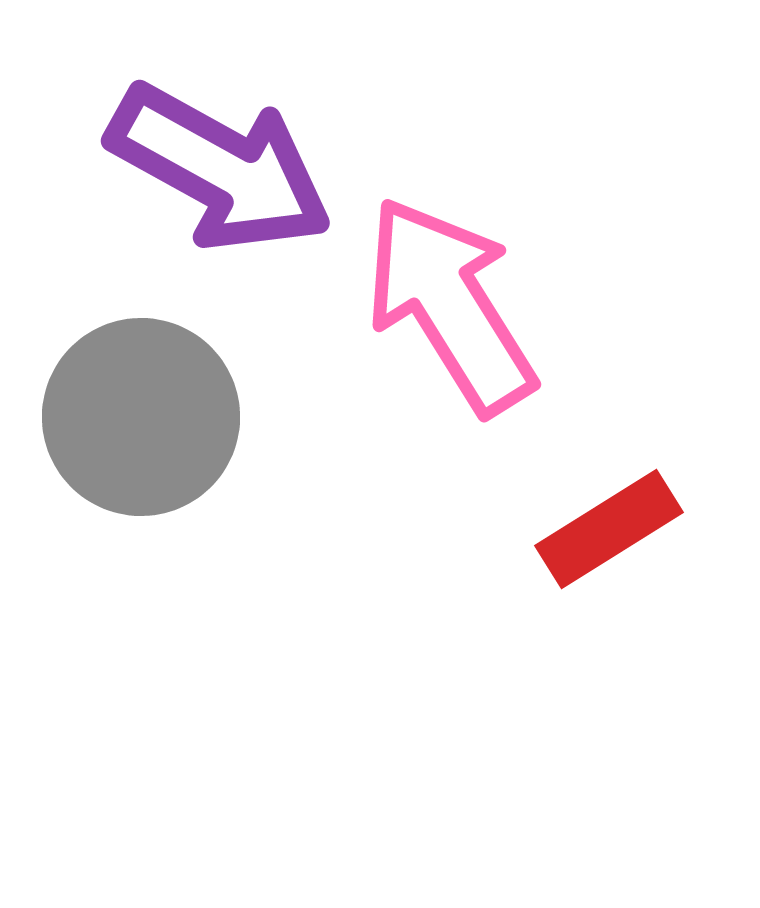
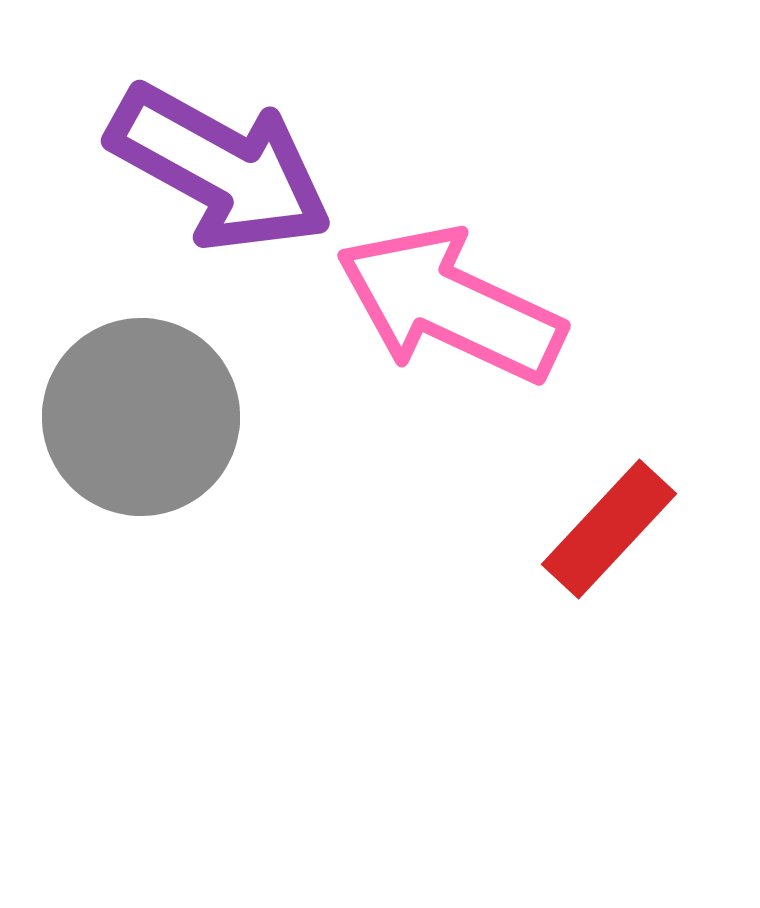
pink arrow: rotated 33 degrees counterclockwise
red rectangle: rotated 15 degrees counterclockwise
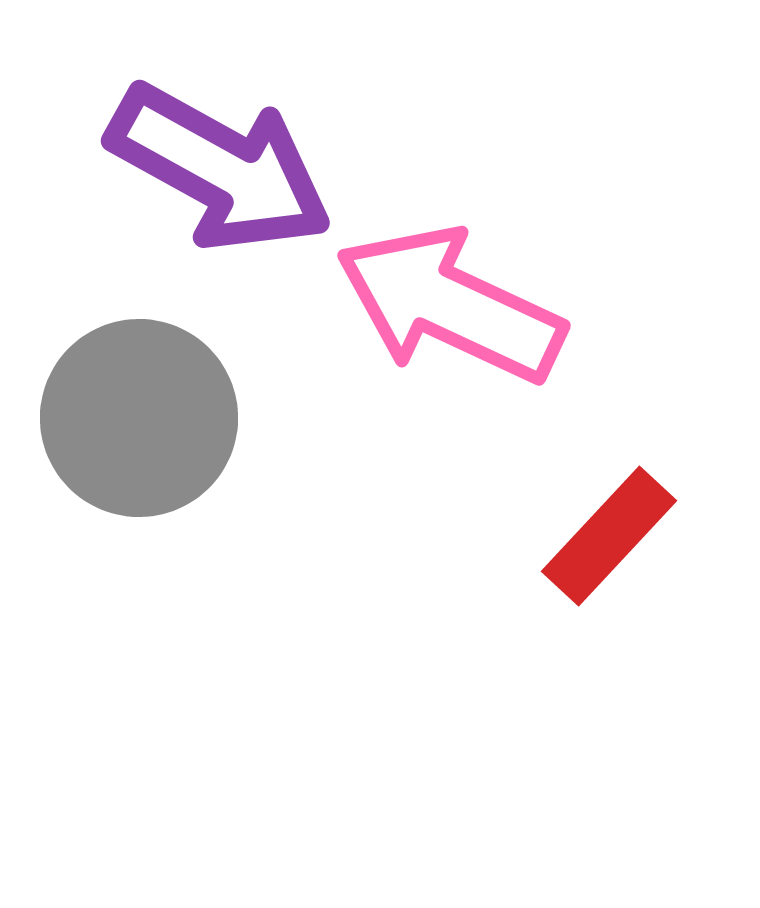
gray circle: moved 2 px left, 1 px down
red rectangle: moved 7 px down
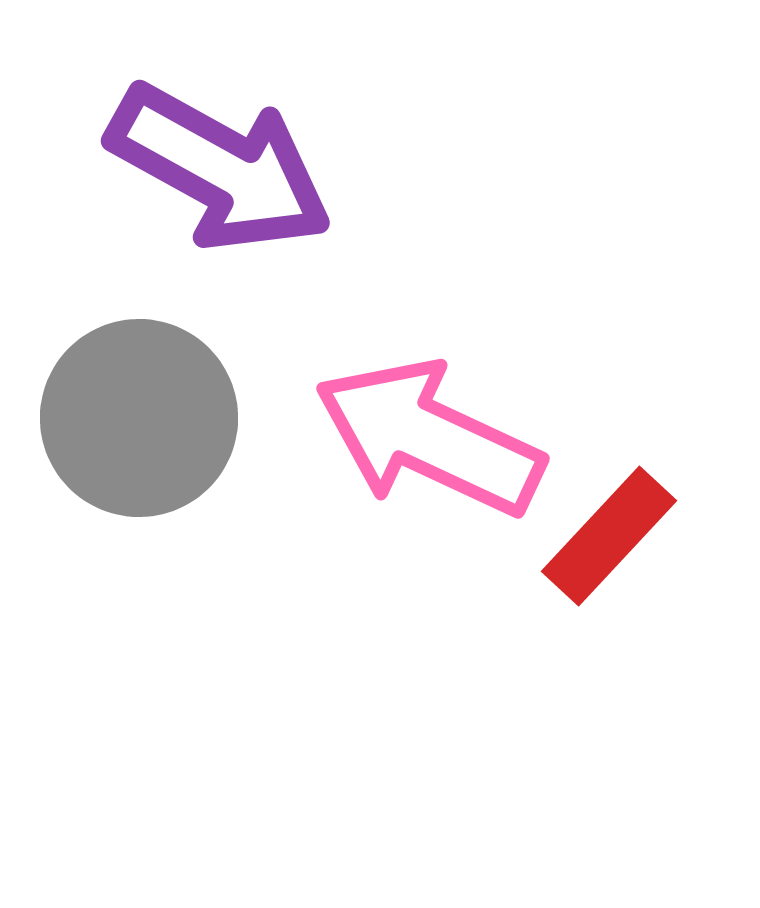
pink arrow: moved 21 px left, 133 px down
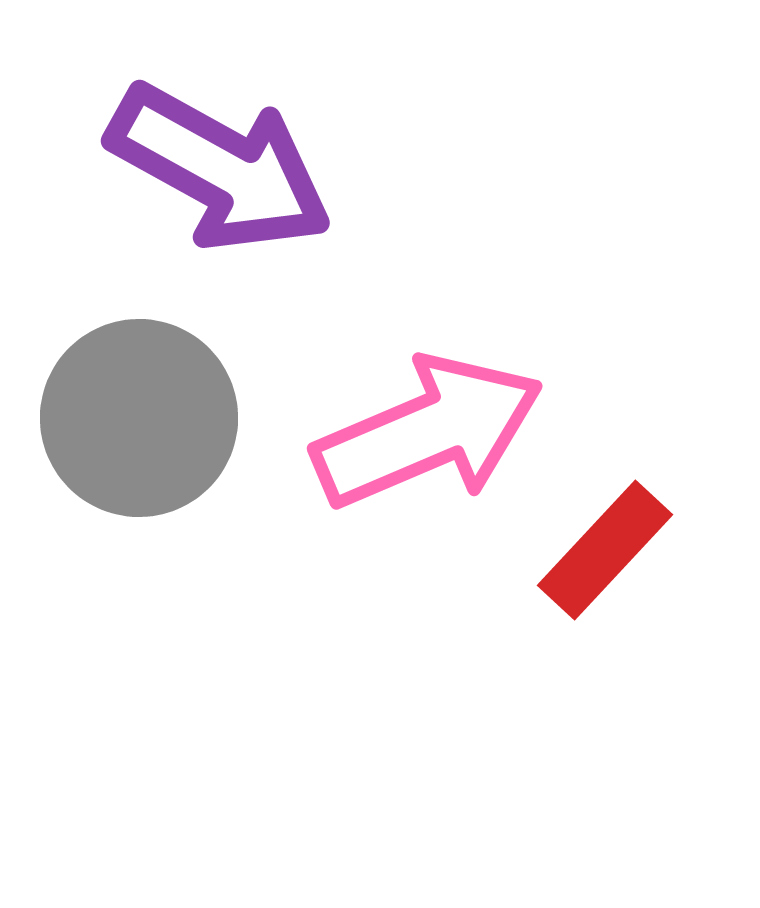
pink arrow: moved 1 px left, 6 px up; rotated 132 degrees clockwise
red rectangle: moved 4 px left, 14 px down
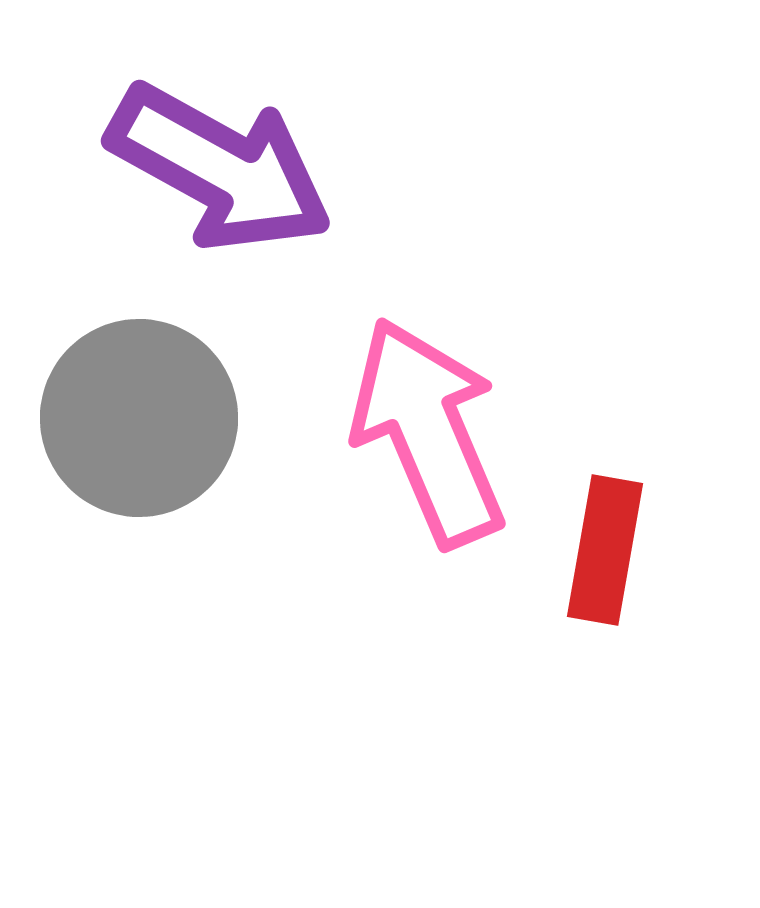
pink arrow: rotated 90 degrees counterclockwise
red rectangle: rotated 33 degrees counterclockwise
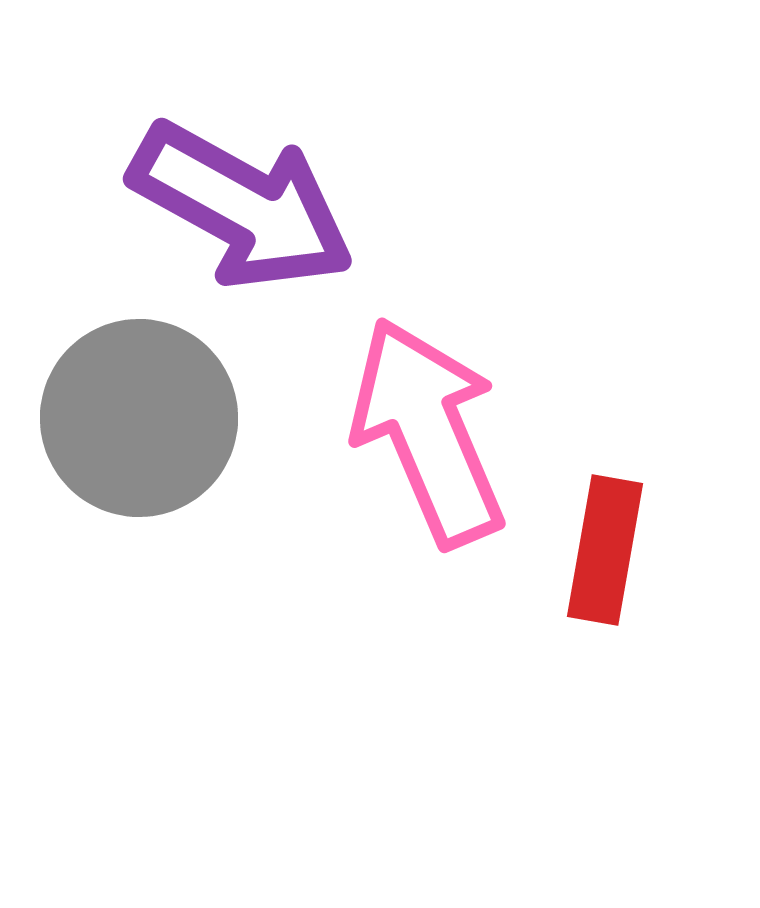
purple arrow: moved 22 px right, 38 px down
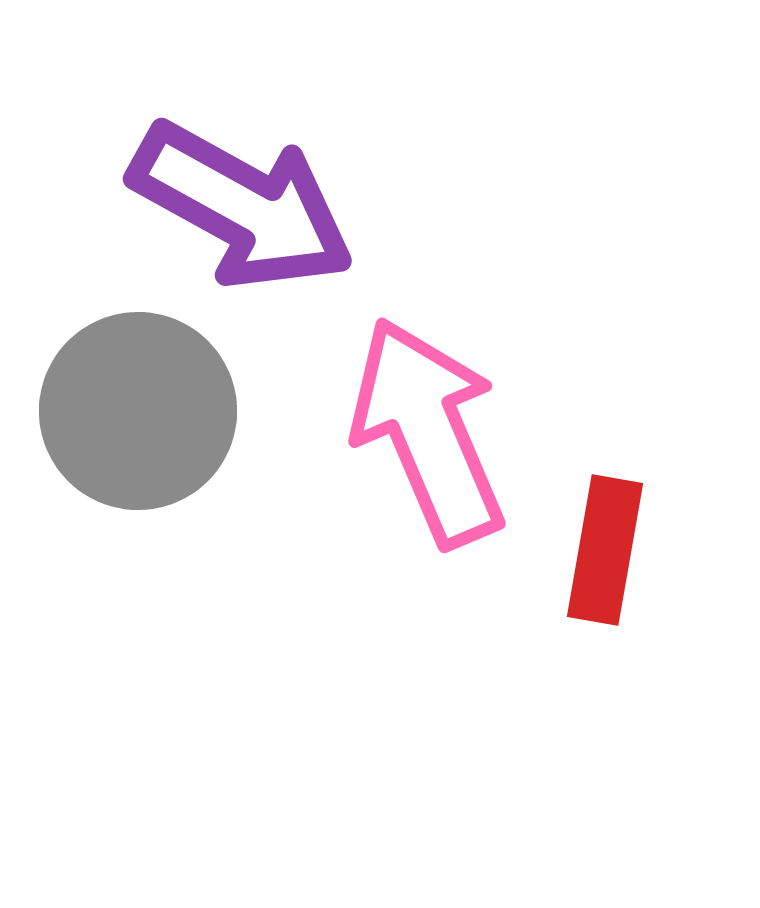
gray circle: moved 1 px left, 7 px up
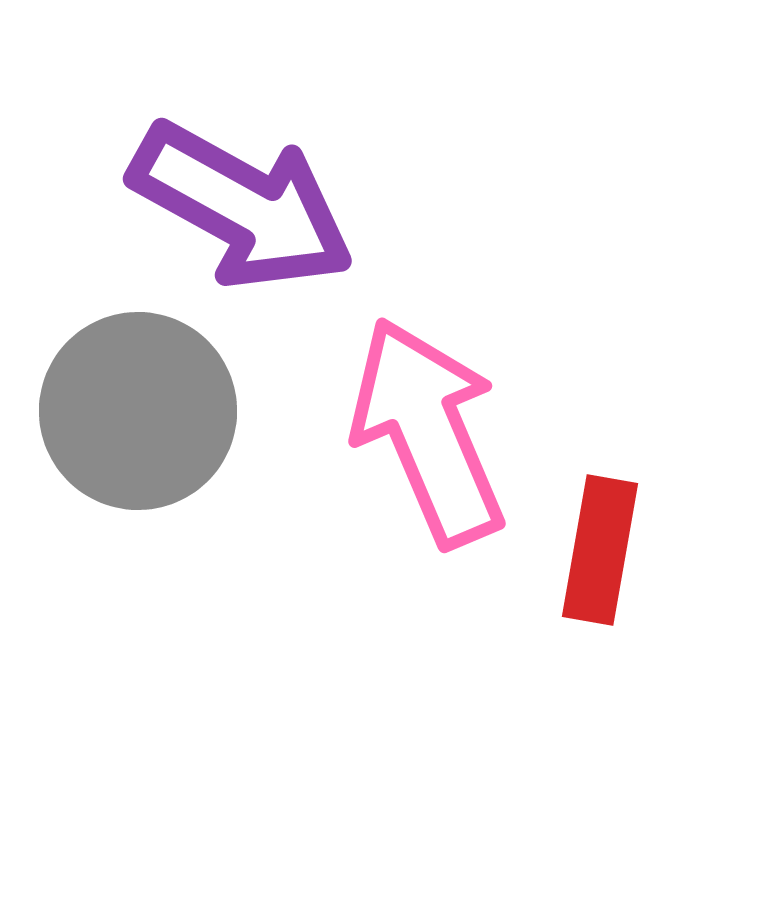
red rectangle: moved 5 px left
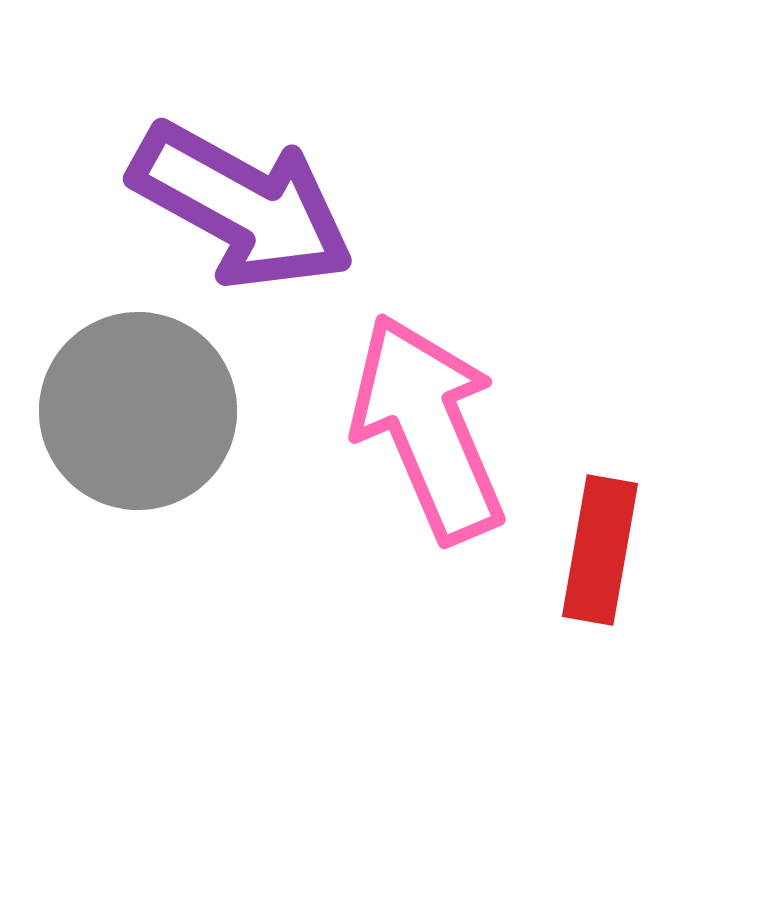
pink arrow: moved 4 px up
